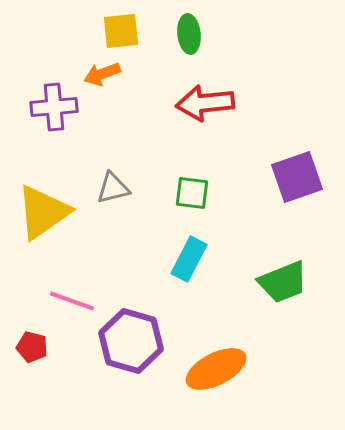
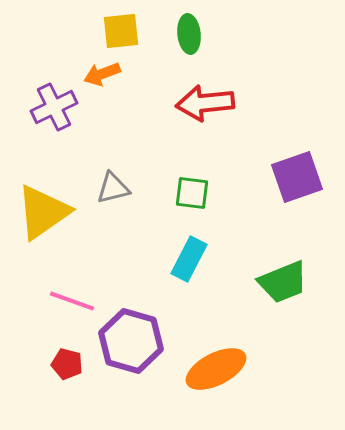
purple cross: rotated 21 degrees counterclockwise
red pentagon: moved 35 px right, 17 px down
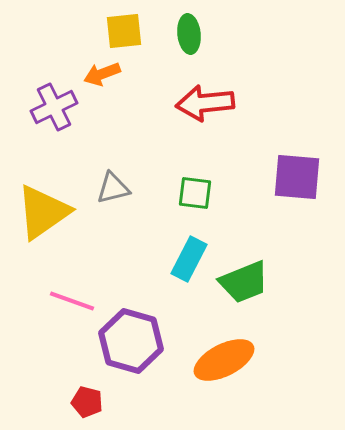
yellow square: moved 3 px right
purple square: rotated 24 degrees clockwise
green square: moved 3 px right
green trapezoid: moved 39 px left
red pentagon: moved 20 px right, 38 px down
orange ellipse: moved 8 px right, 9 px up
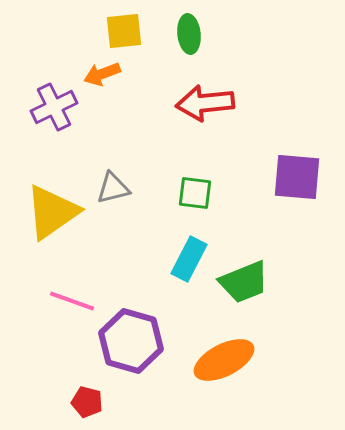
yellow triangle: moved 9 px right
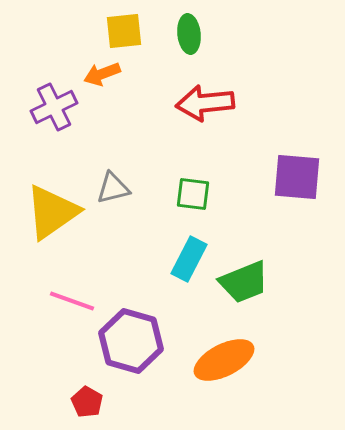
green square: moved 2 px left, 1 px down
red pentagon: rotated 16 degrees clockwise
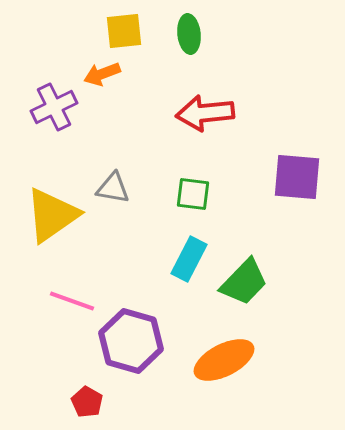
red arrow: moved 10 px down
gray triangle: rotated 24 degrees clockwise
yellow triangle: moved 3 px down
green trapezoid: rotated 24 degrees counterclockwise
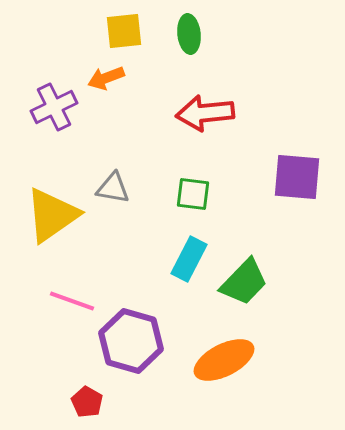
orange arrow: moved 4 px right, 4 px down
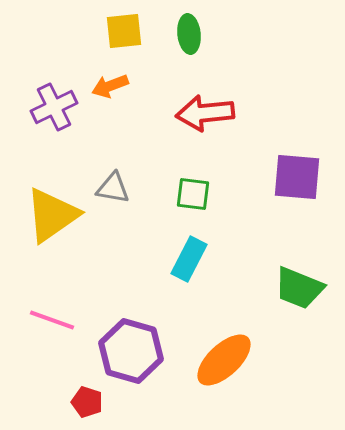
orange arrow: moved 4 px right, 8 px down
green trapezoid: moved 55 px right, 6 px down; rotated 68 degrees clockwise
pink line: moved 20 px left, 19 px down
purple hexagon: moved 10 px down
orange ellipse: rotated 16 degrees counterclockwise
red pentagon: rotated 12 degrees counterclockwise
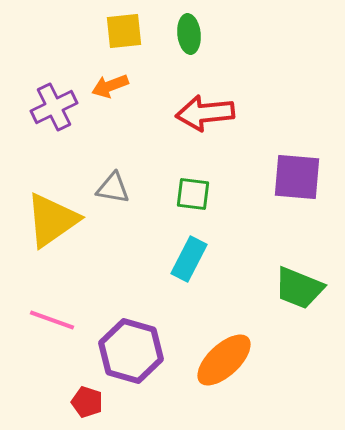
yellow triangle: moved 5 px down
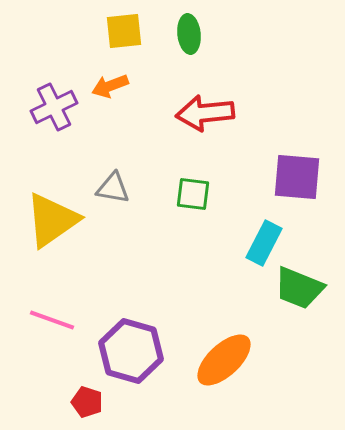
cyan rectangle: moved 75 px right, 16 px up
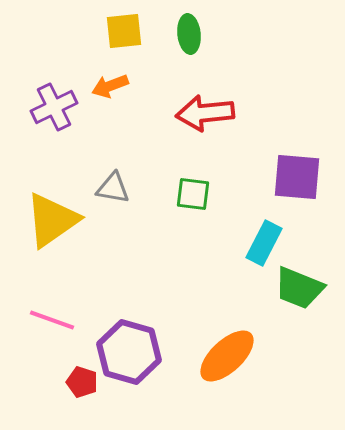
purple hexagon: moved 2 px left, 1 px down
orange ellipse: moved 3 px right, 4 px up
red pentagon: moved 5 px left, 20 px up
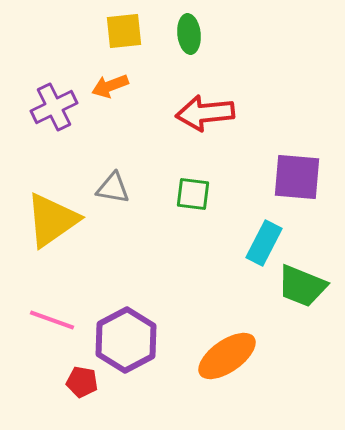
green trapezoid: moved 3 px right, 2 px up
purple hexagon: moved 3 px left, 12 px up; rotated 16 degrees clockwise
orange ellipse: rotated 8 degrees clockwise
red pentagon: rotated 8 degrees counterclockwise
